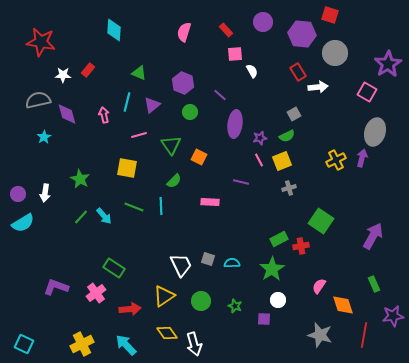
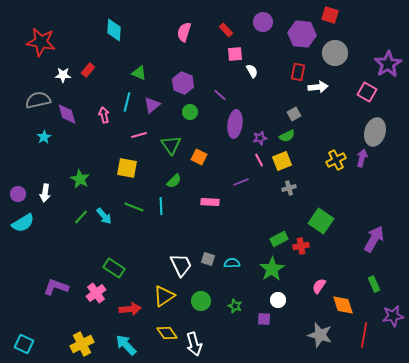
red rectangle at (298, 72): rotated 42 degrees clockwise
purple line at (241, 182): rotated 35 degrees counterclockwise
purple arrow at (373, 236): moved 1 px right, 3 px down
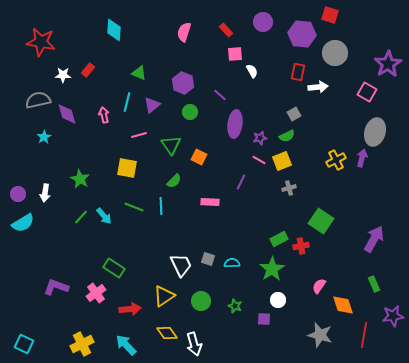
pink line at (259, 160): rotated 32 degrees counterclockwise
purple line at (241, 182): rotated 42 degrees counterclockwise
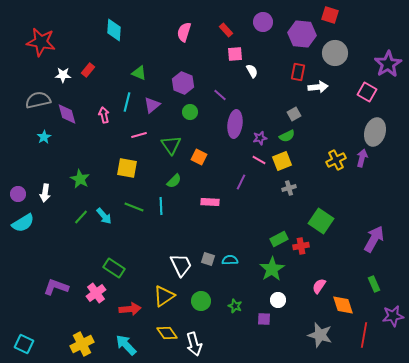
cyan semicircle at (232, 263): moved 2 px left, 3 px up
